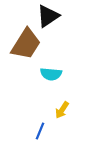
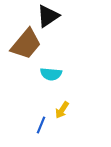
brown trapezoid: rotated 8 degrees clockwise
blue line: moved 1 px right, 6 px up
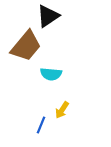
brown trapezoid: moved 2 px down
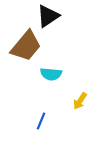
yellow arrow: moved 18 px right, 9 px up
blue line: moved 4 px up
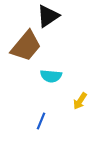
cyan semicircle: moved 2 px down
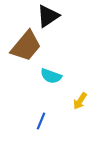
cyan semicircle: rotated 15 degrees clockwise
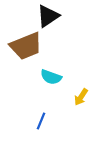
brown trapezoid: rotated 28 degrees clockwise
cyan semicircle: moved 1 px down
yellow arrow: moved 1 px right, 4 px up
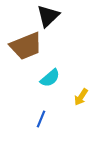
black triangle: rotated 10 degrees counterclockwise
cyan semicircle: moved 1 px left, 1 px down; rotated 60 degrees counterclockwise
blue line: moved 2 px up
